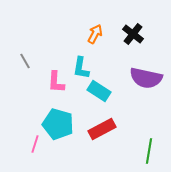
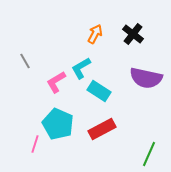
cyan L-shape: rotated 50 degrees clockwise
pink L-shape: rotated 55 degrees clockwise
cyan pentagon: rotated 8 degrees clockwise
green line: moved 3 px down; rotated 15 degrees clockwise
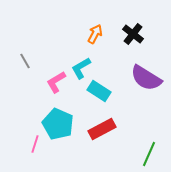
purple semicircle: rotated 20 degrees clockwise
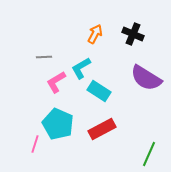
black cross: rotated 15 degrees counterclockwise
gray line: moved 19 px right, 4 px up; rotated 63 degrees counterclockwise
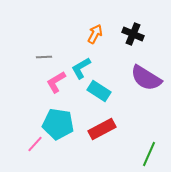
cyan pentagon: rotated 16 degrees counterclockwise
pink line: rotated 24 degrees clockwise
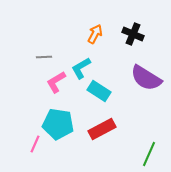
pink line: rotated 18 degrees counterclockwise
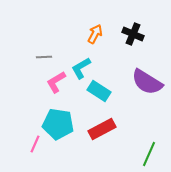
purple semicircle: moved 1 px right, 4 px down
